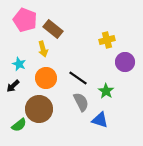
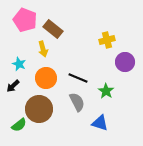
black line: rotated 12 degrees counterclockwise
gray semicircle: moved 4 px left
blue triangle: moved 3 px down
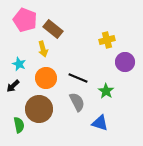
green semicircle: rotated 63 degrees counterclockwise
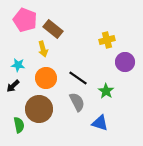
cyan star: moved 1 px left, 1 px down; rotated 16 degrees counterclockwise
black line: rotated 12 degrees clockwise
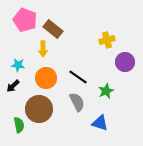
yellow arrow: rotated 14 degrees clockwise
black line: moved 1 px up
green star: rotated 14 degrees clockwise
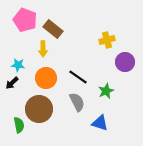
black arrow: moved 1 px left, 3 px up
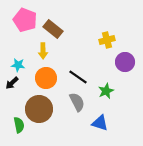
yellow arrow: moved 2 px down
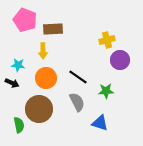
brown rectangle: rotated 42 degrees counterclockwise
purple circle: moved 5 px left, 2 px up
black arrow: rotated 112 degrees counterclockwise
green star: rotated 21 degrees clockwise
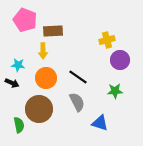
brown rectangle: moved 2 px down
green star: moved 9 px right
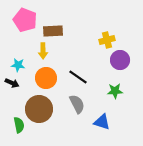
gray semicircle: moved 2 px down
blue triangle: moved 2 px right, 1 px up
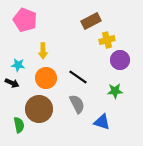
brown rectangle: moved 38 px right, 10 px up; rotated 24 degrees counterclockwise
